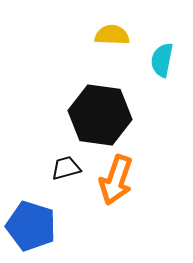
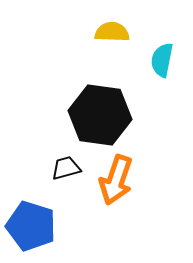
yellow semicircle: moved 3 px up
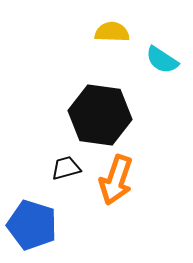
cyan semicircle: rotated 68 degrees counterclockwise
blue pentagon: moved 1 px right, 1 px up
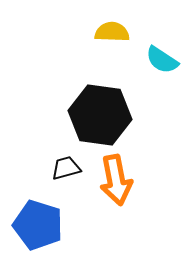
orange arrow: rotated 30 degrees counterclockwise
blue pentagon: moved 6 px right
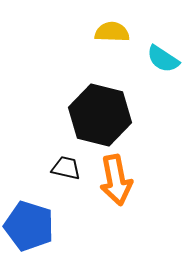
cyan semicircle: moved 1 px right, 1 px up
black hexagon: rotated 6 degrees clockwise
black trapezoid: rotated 28 degrees clockwise
blue pentagon: moved 9 px left, 1 px down
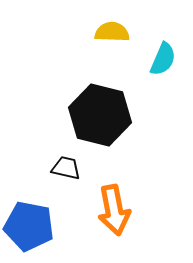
cyan semicircle: rotated 100 degrees counterclockwise
orange arrow: moved 2 px left, 30 px down
blue pentagon: rotated 6 degrees counterclockwise
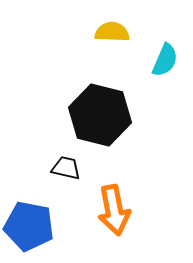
cyan semicircle: moved 2 px right, 1 px down
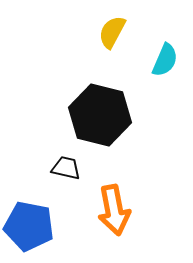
yellow semicircle: rotated 64 degrees counterclockwise
